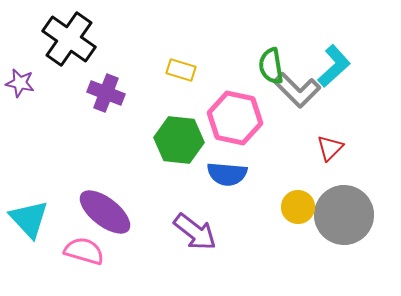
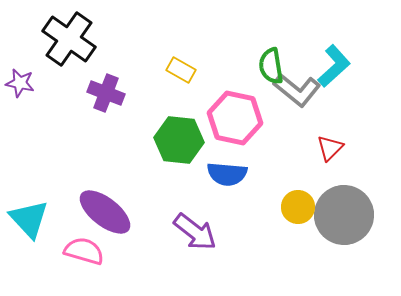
yellow rectangle: rotated 12 degrees clockwise
gray L-shape: rotated 6 degrees counterclockwise
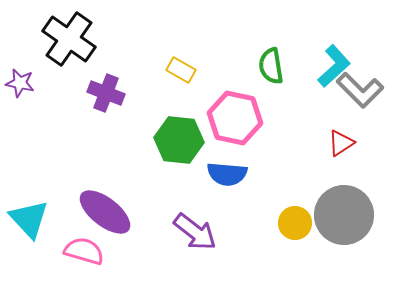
gray L-shape: moved 63 px right; rotated 6 degrees clockwise
red triangle: moved 11 px right, 5 px up; rotated 12 degrees clockwise
yellow circle: moved 3 px left, 16 px down
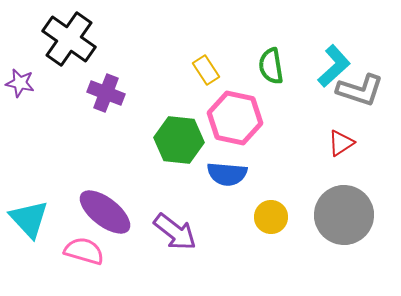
yellow rectangle: moved 25 px right; rotated 28 degrees clockwise
gray L-shape: rotated 27 degrees counterclockwise
yellow circle: moved 24 px left, 6 px up
purple arrow: moved 20 px left
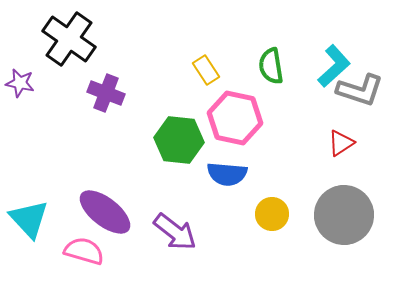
yellow circle: moved 1 px right, 3 px up
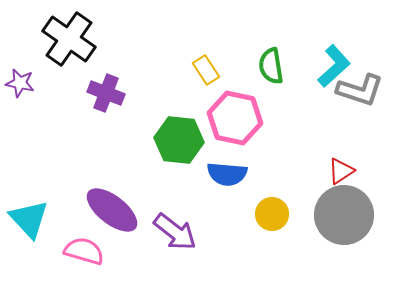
red triangle: moved 28 px down
purple ellipse: moved 7 px right, 2 px up
